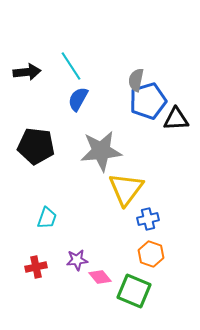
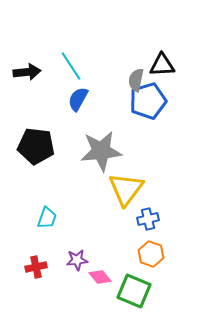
black triangle: moved 14 px left, 54 px up
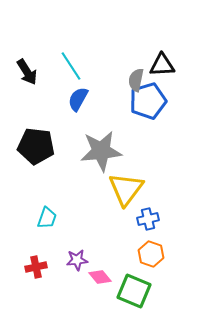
black arrow: rotated 64 degrees clockwise
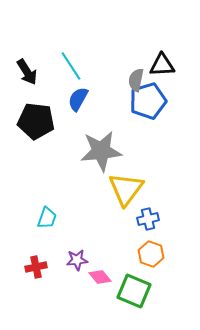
black pentagon: moved 25 px up
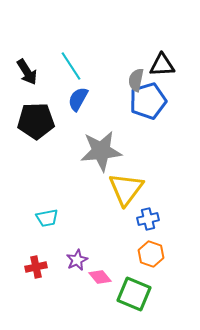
black pentagon: rotated 9 degrees counterclockwise
cyan trapezoid: rotated 60 degrees clockwise
purple star: rotated 20 degrees counterclockwise
green square: moved 3 px down
